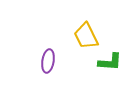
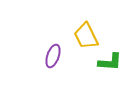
purple ellipse: moved 5 px right, 5 px up; rotated 10 degrees clockwise
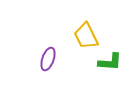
purple ellipse: moved 5 px left, 3 px down
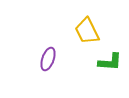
yellow trapezoid: moved 1 px right, 5 px up
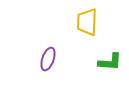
yellow trapezoid: moved 9 px up; rotated 28 degrees clockwise
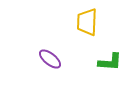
purple ellipse: moved 2 px right; rotated 70 degrees counterclockwise
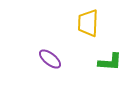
yellow trapezoid: moved 1 px right, 1 px down
